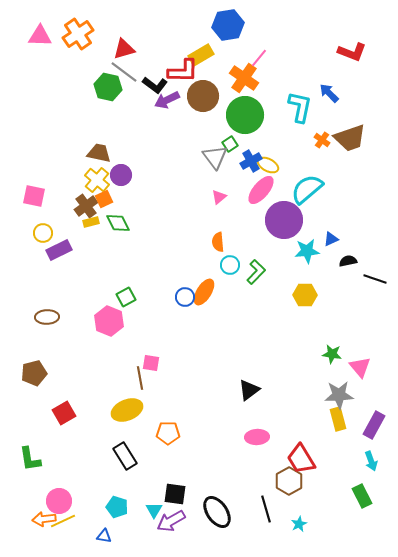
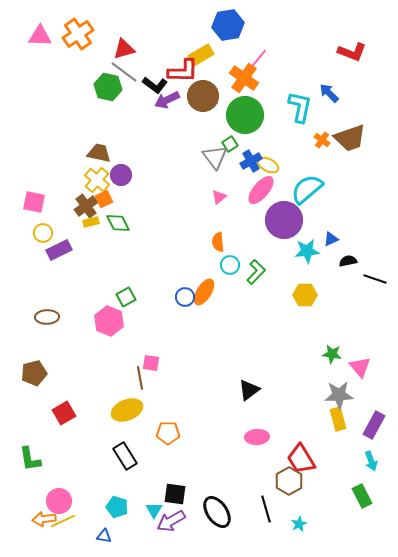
pink square at (34, 196): moved 6 px down
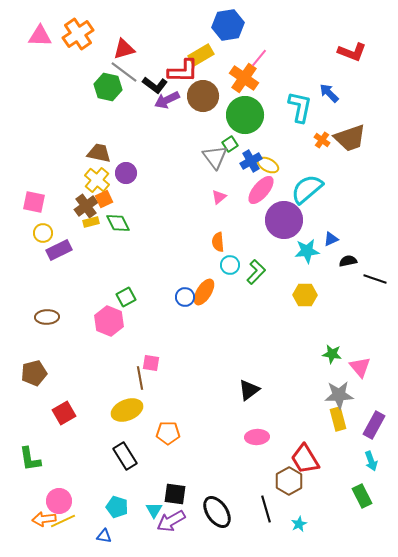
purple circle at (121, 175): moved 5 px right, 2 px up
red trapezoid at (301, 459): moved 4 px right
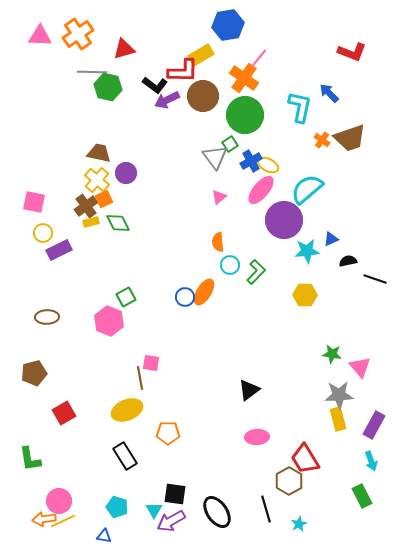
gray line at (124, 72): moved 32 px left; rotated 36 degrees counterclockwise
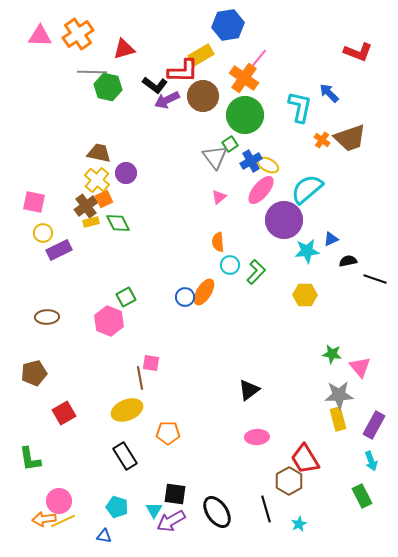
red L-shape at (352, 52): moved 6 px right
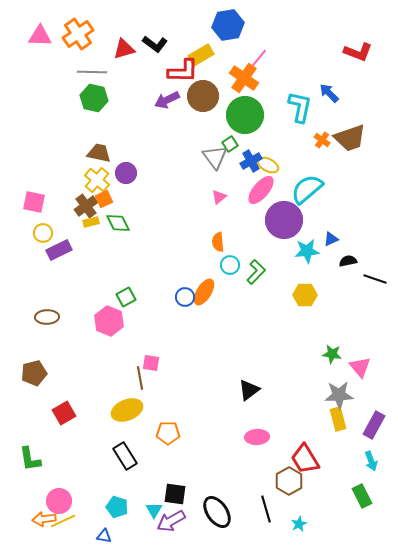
black L-shape at (155, 85): moved 41 px up
green hexagon at (108, 87): moved 14 px left, 11 px down
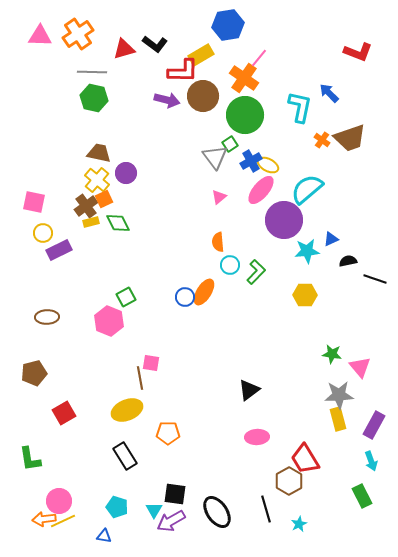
purple arrow at (167, 100): rotated 140 degrees counterclockwise
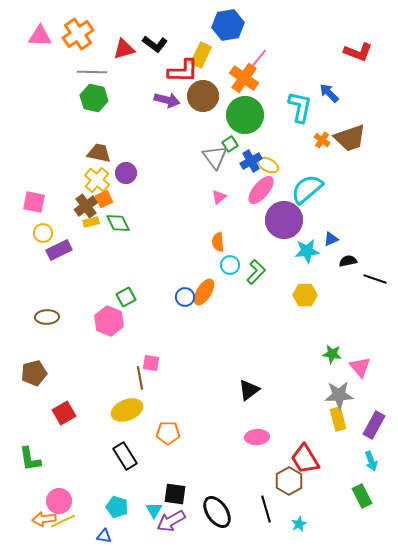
yellow rectangle at (201, 55): rotated 35 degrees counterclockwise
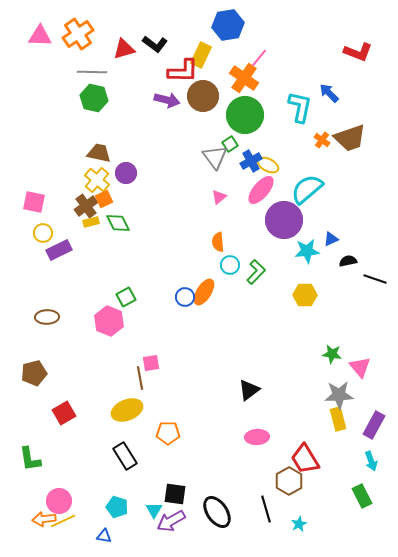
pink square at (151, 363): rotated 18 degrees counterclockwise
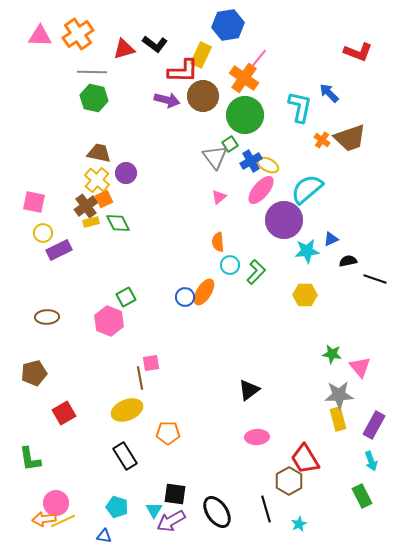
pink circle at (59, 501): moved 3 px left, 2 px down
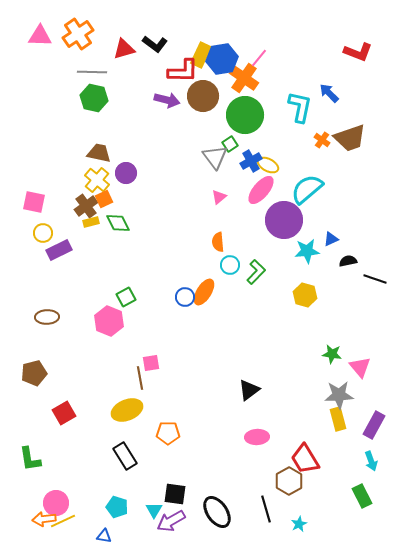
blue hexagon at (228, 25): moved 6 px left, 34 px down
yellow hexagon at (305, 295): rotated 15 degrees clockwise
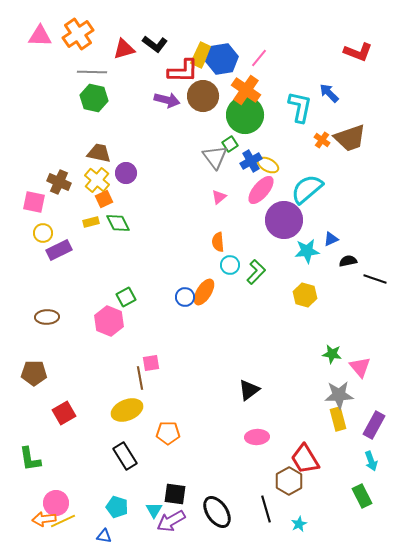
orange cross at (244, 78): moved 2 px right, 12 px down
brown cross at (86, 206): moved 27 px left, 24 px up; rotated 30 degrees counterclockwise
brown pentagon at (34, 373): rotated 15 degrees clockwise
